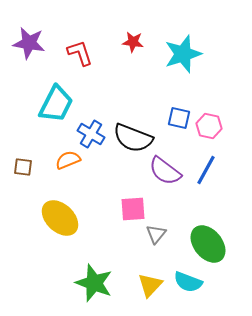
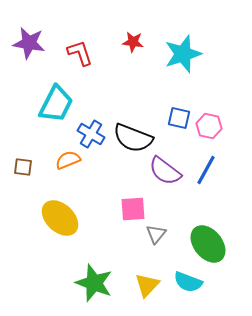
yellow triangle: moved 3 px left
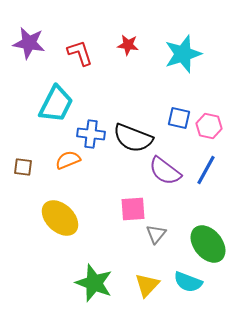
red star: moved 5 px left, 3 px down
blue cross: rotated 24 degrees counterclockwise
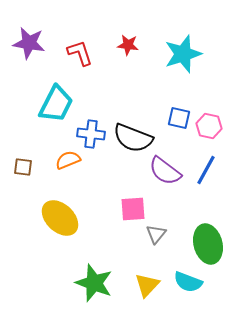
green ellipse: rotated 24 degrees clockwise
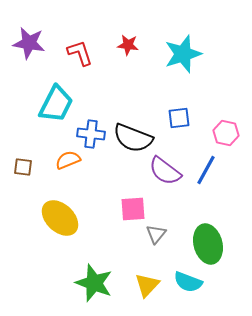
blue square: rotated 20 degrees counterclockwise
pink hexagon: moved 17 px right, 7 px down
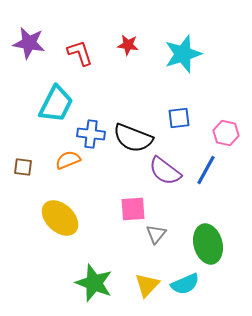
cyan semicircle: moved 3 px left, 2 px down; rotated 44 degrees counterclockwise
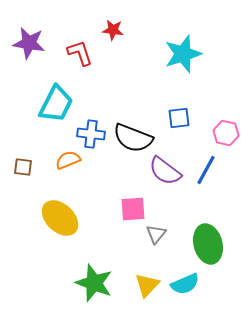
red star: moved 15 px left, 15 px up
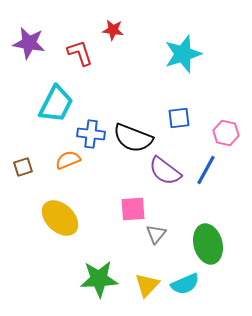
brown square: rotated 24 degrees counterclockwise
green star: moved 5 px right, 4 px up; rotated 24 degrees counterclockwise
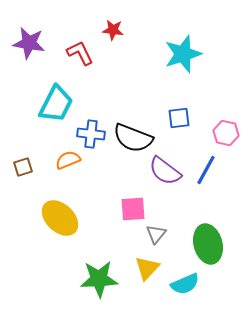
red L-shape: rotated 8 degrees counterclockwise
yellow triangle: moved 17 px up
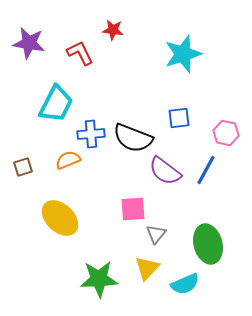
blue cross: rotated 12 degrees counterclockwise
